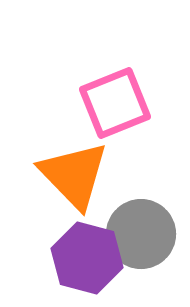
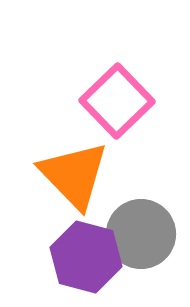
pink square: moved 2 px right, 2 px up; rotated 22 degrees counterclockwise
purple hexagon: moved 1 px left, 1 px up
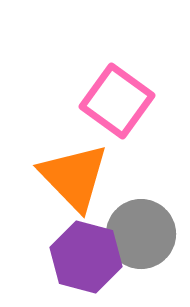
pink square: rotated 10 degrees counterclockwise
orange triangle: moved 2 px down
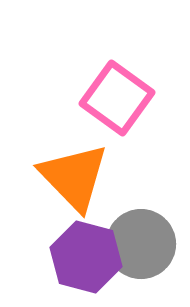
pink square: moved 3 px up
gray circle: moved 10 px down
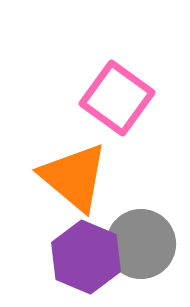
orange triangle: rotated 6 degrees counterclockwise
purple hexagon: rotated 8 degrees clockwise
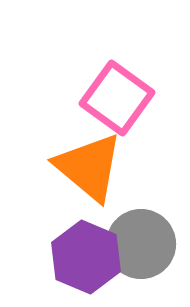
orange triangle: moved 15 px right, 10 px up
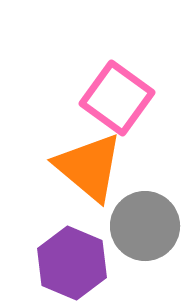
gray circle: moved 4 px right, 18 px up
purple hexagon: moved 14 px left, 6 px down
